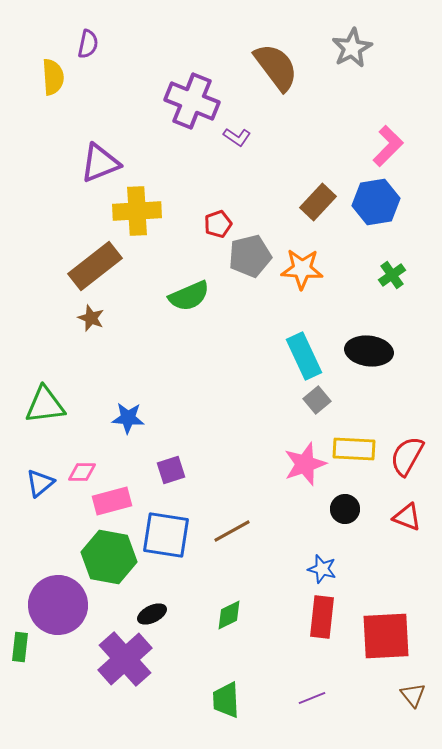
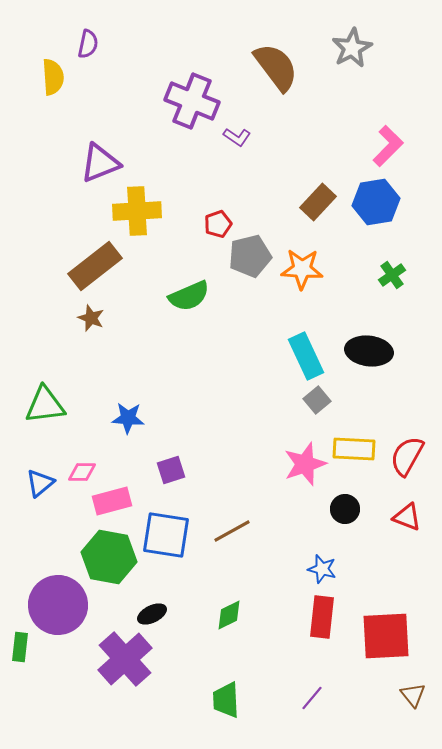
cyan rectangle at (304, 356): moved 2 px right
purple line at (312, 698): rotated 28 degrees counterclockwise
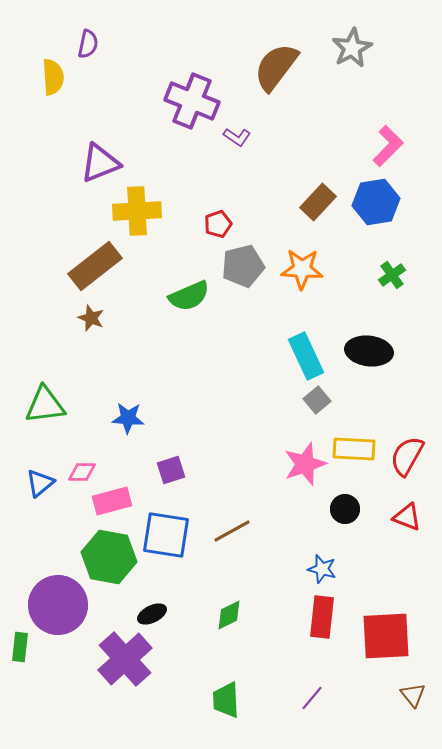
brown semicircle at (276, 67): rotated 106 degrees counterclockwise
gray pentagon at (250, 256): moved 7 px left, 10 px down
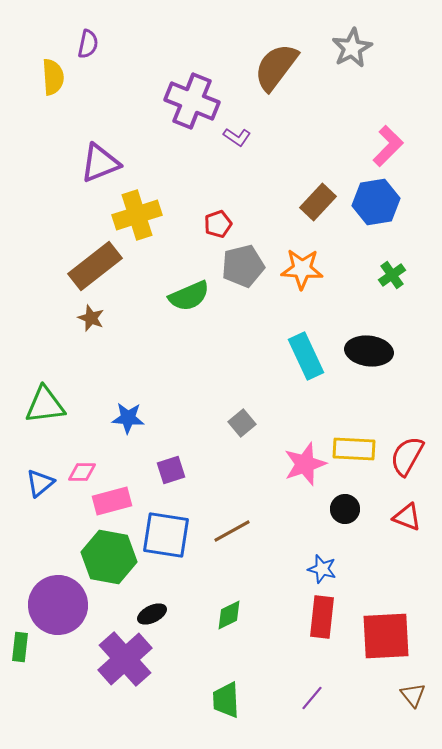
yellow cross at (137, 211): moved 4 px down; rotated 15 degrees counterclockwise
gray square at (317, 400): moved 75 px left, 23 px down
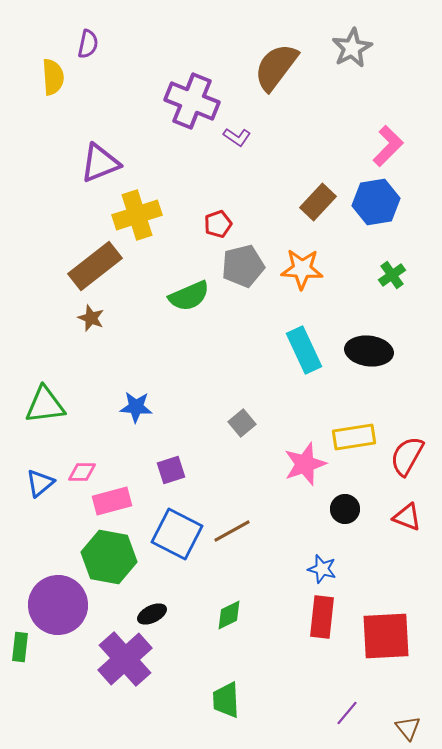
cyan rectangle at (306, 356): moved 2 px left, 6 px up
blue star at (128, 418): moved 8 px right, 11 px up
yellow rectangle at (354, 449): moved 12 px up; rotated 12 degrees counterclockwise
blue square at (166, 535): moved 11 px right, 1 px up; rotated 18 degrees clockwise
brown triangle at (413, 695): moved 5 px left, 33 px down
purple line at (312, 698): moved 35 px right, 15 px down
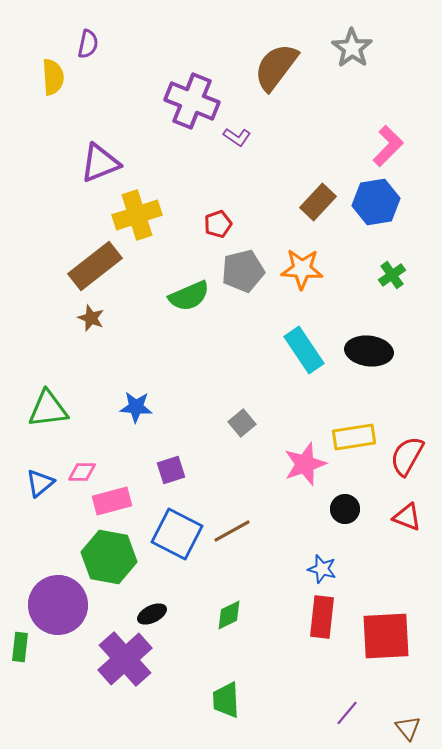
gray star at (352, 48): rotated 9 degrees counterclockwise
gray pentagon at (243, 266): moved 5 px down
cyan rectangle at (304, 350): rotated 9 degrees counterclockwise
green triangle at (45, 405): moved 3 px right, 4 px down
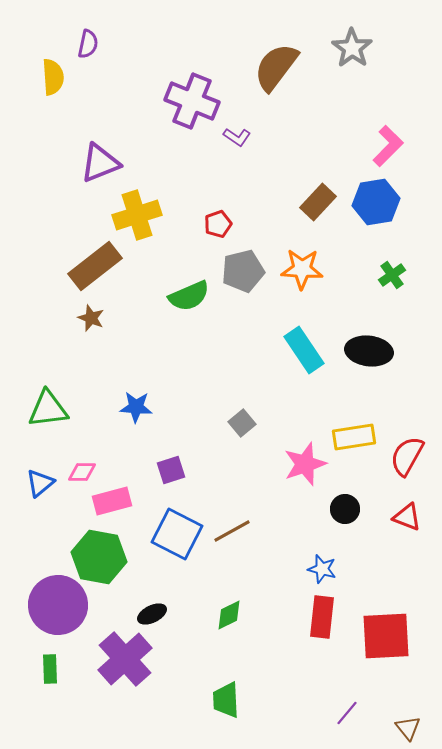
green hexagon at (109, 557): moved 10 px left
green rectangle at (20, 647): moved 30 px right, 22 px down; rotated 8 degrees counterclockwise
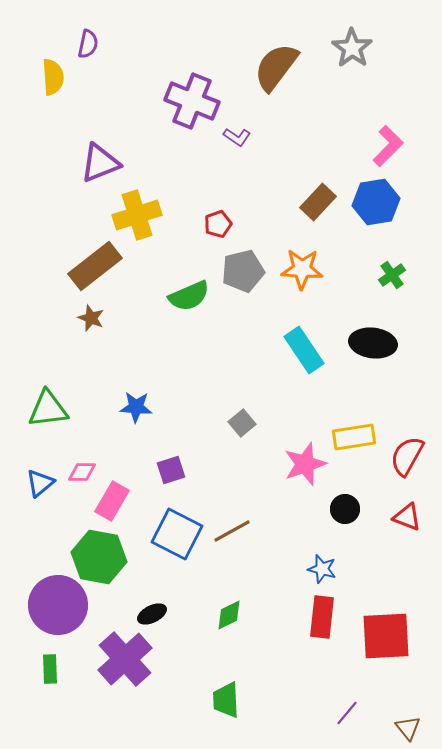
black ellipse at (369, 351): moved 4 px right, 8 px up
pink rectangle at (112, 501): rotated 45 degrees counterclockwise
